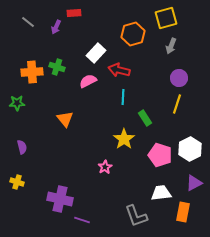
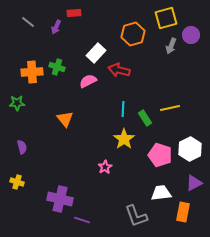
purple circle: moved 12 px right, 43 px up
cyan line: moved 12 px down
yellow line: moved 7 px left, 4 px down; rotated 60 degrees clockwise
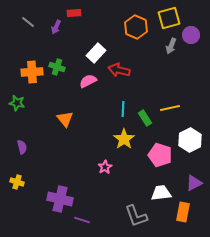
yellow square: moved 3 px right
orange hexagon: moved 3 px right, 7 px up; rotated 20 degrees counterclockwise
green star: rotated 14 degrees clockwise
white hexagon: moved 9 px up
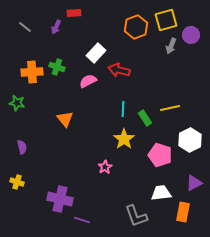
yellow square: moved 3 px left, 2 px down
gray line: moved 3 px left, 5 px down
orange hexagon: rotated 15 degrees clockwise
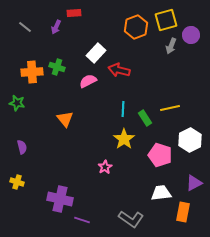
gray L-shape: moved 5 px left, 3 px down; rotated 35 degrees counterclockwise
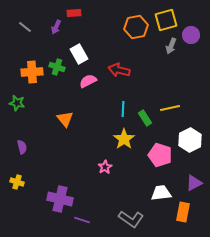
orange hexagon: rotated 10 degrees clockwise
white rectangle: moved 17 px left, 1 px down; rotated 72 degrees counterclockwise
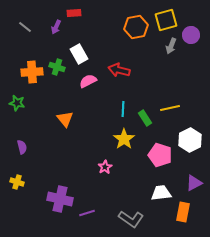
purple line: moved 5 px right, 7 px up; rotated 35 degrees counterclockwise
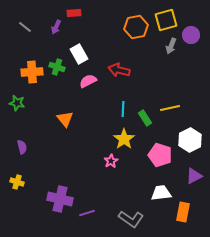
pink star: moved 6 px right, 6 px up
purple triangle: moved 7 px up
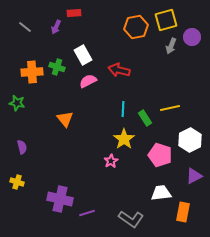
purple circle: moved 1 px right, 2 px down
white rectangle: moved 4 px right, 1 px down
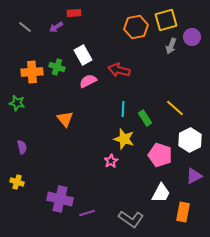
purple arrow: rotated 32 degrees clockwise
yellow line: moved 5 px right; rotated 54 degrees clockwise
yellow star: rotated 20 degrees counterclockwise
white trapezoid: rotated 125 degrees clockwise
